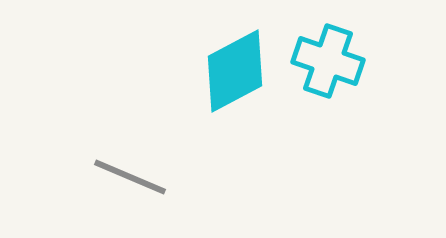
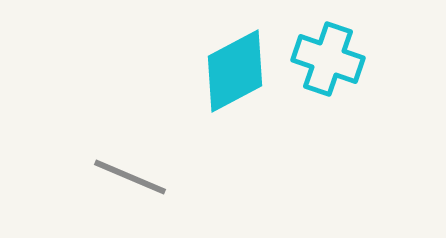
cyan cross: moved 2 px up
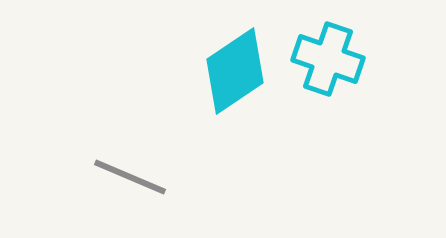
cyan diamond: rotated 6 degrees counterclockwise
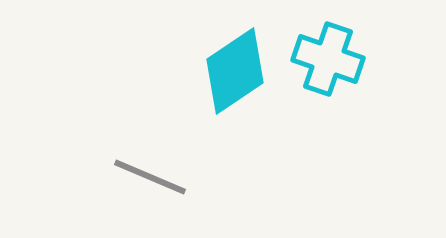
gray line: moved 20 px right
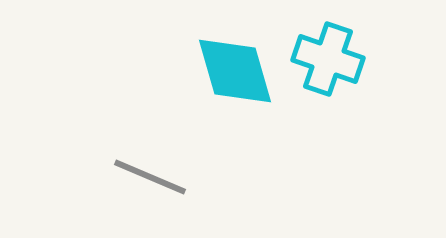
cyan diamond: rotated 72 degrees counterclockwise
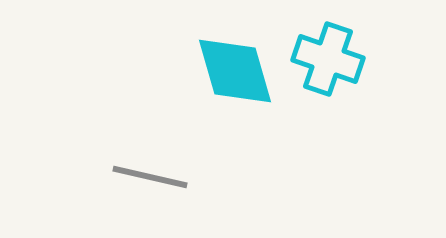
gray line: rotated 10 degrees counterclockwise
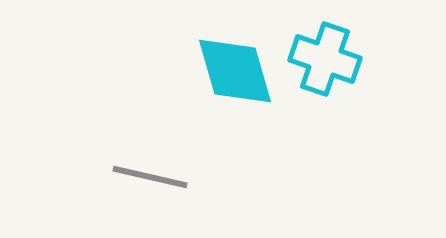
cyan cross: moved 3 px left
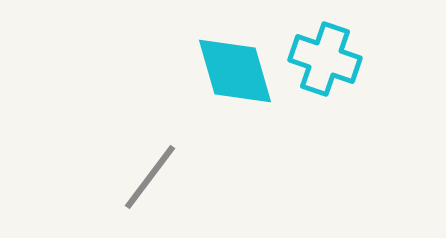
gray line: rotated 66 degrees counterclockwise
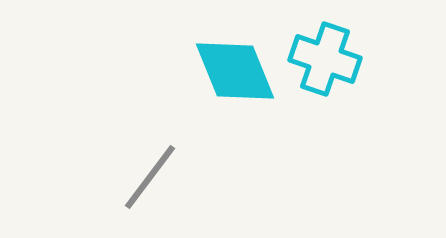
cyan diamond: rotated 6 degrees counterclockwise
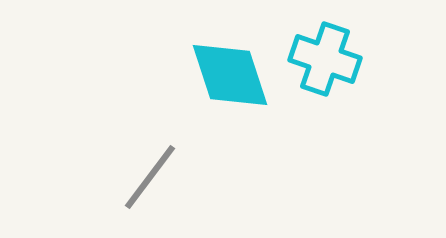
cyan diamond: moved 5 px left, 4 px down; rotated 4 degrees clockwise
